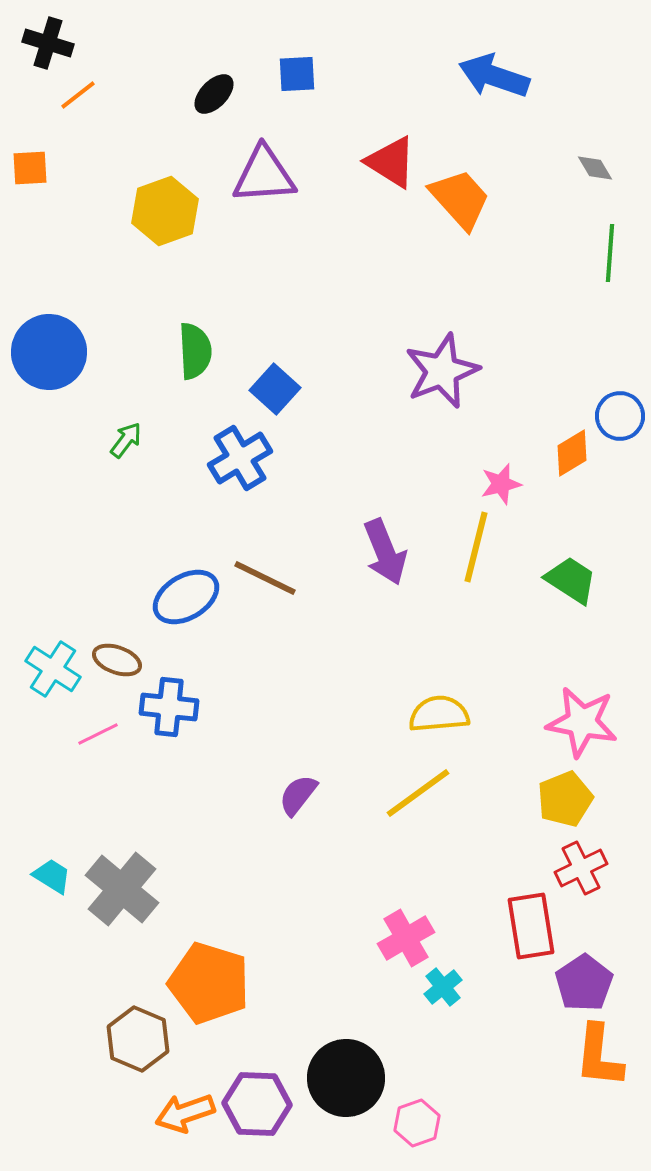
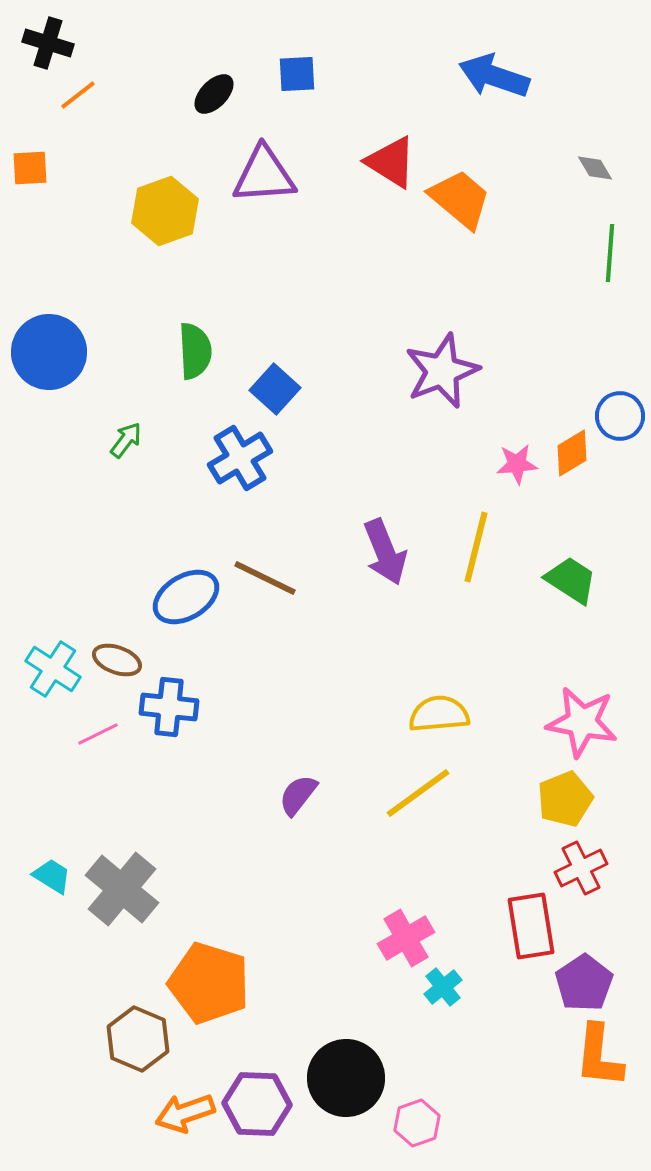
orange trapezoid at (460, 199): rotated 8 degrees counterclockwise
pink star at (501, 484): moved 16 px right, 20 px up; rotated 9 degrees clockwise
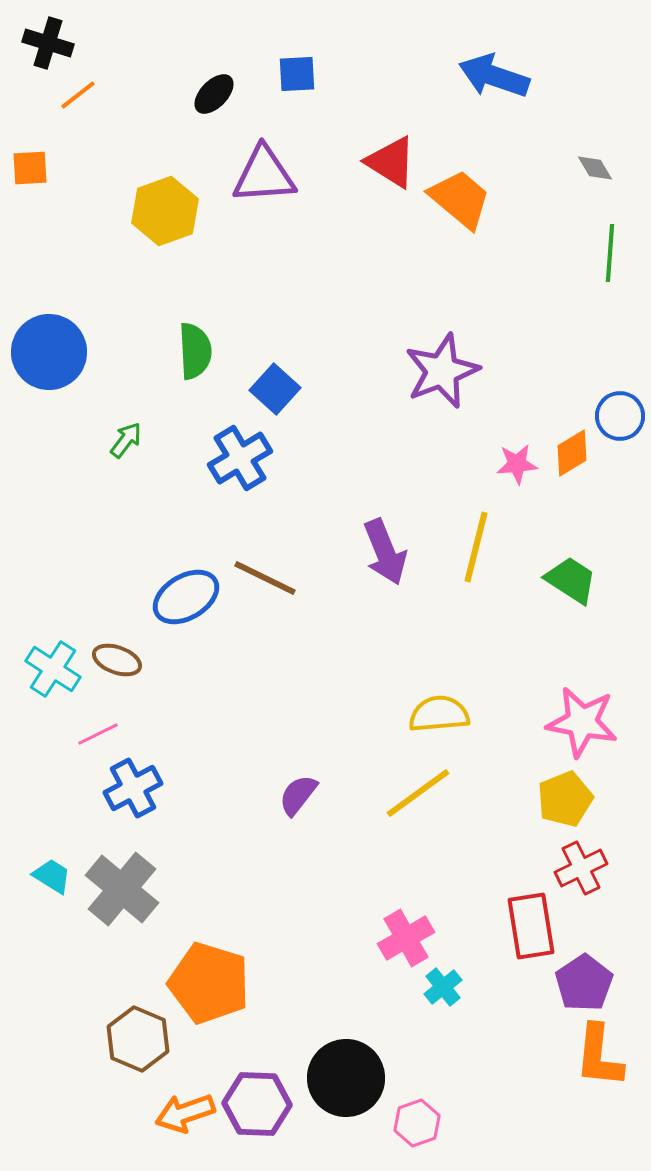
blue cross at (169, 707): moved 36 px left, 81 px down; rotated 34 degrees counterclockwise
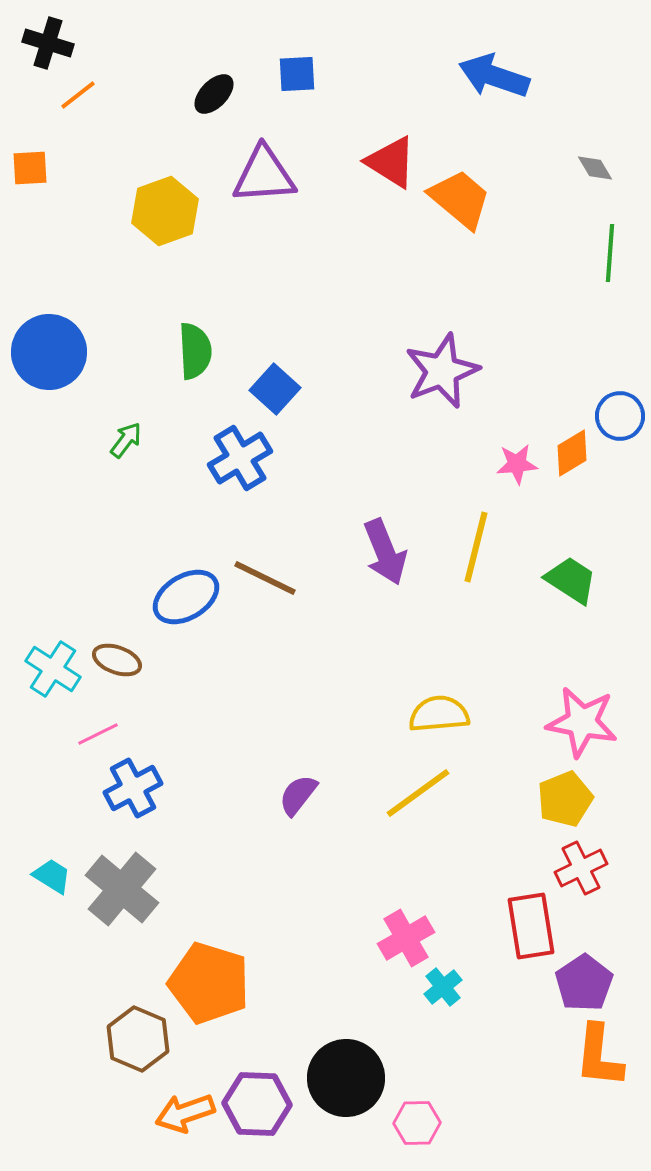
pink hexagon at (417, 1123): rotated 18 degrees clockwise
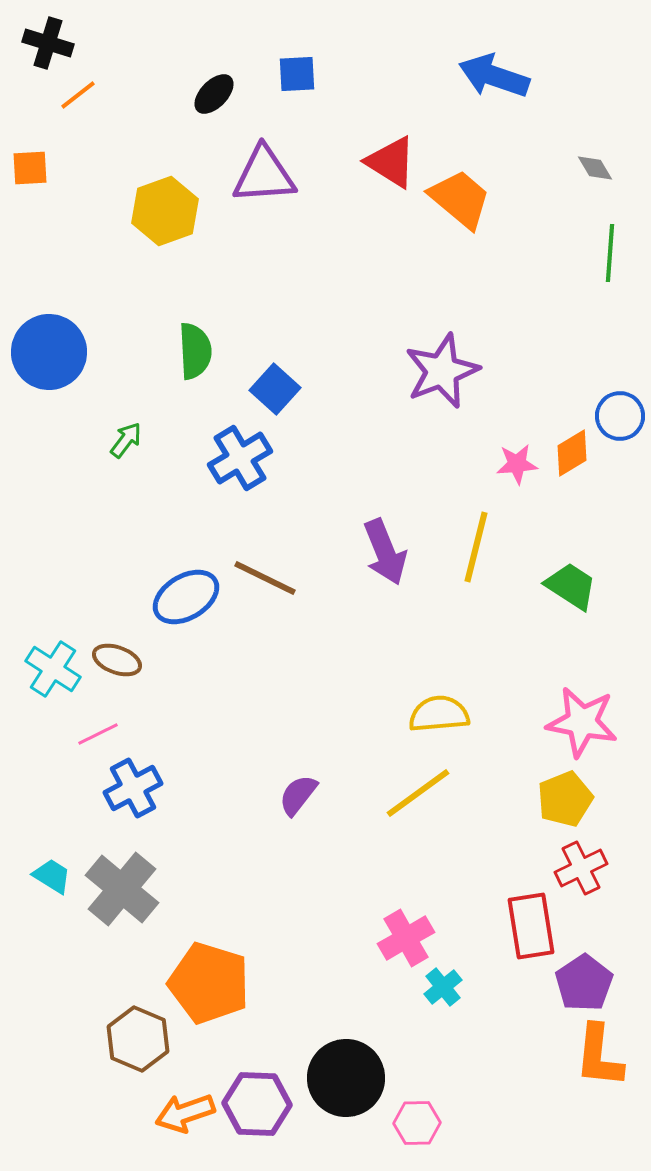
green trapezoid at (571, 580): moved 6 px down
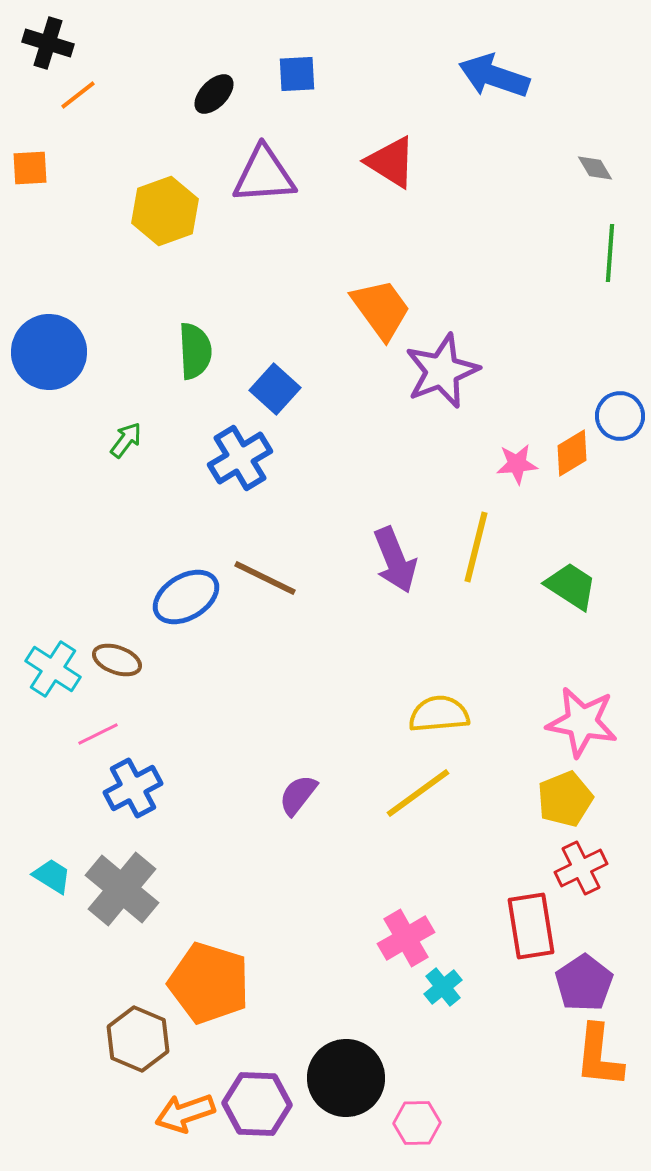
orange trapezoid at (460, 199): moved 79 px left, 110 px down; rotated 14 degrees clockwise
purple arrow at (385, 552): moved 10 px right, 8 px down
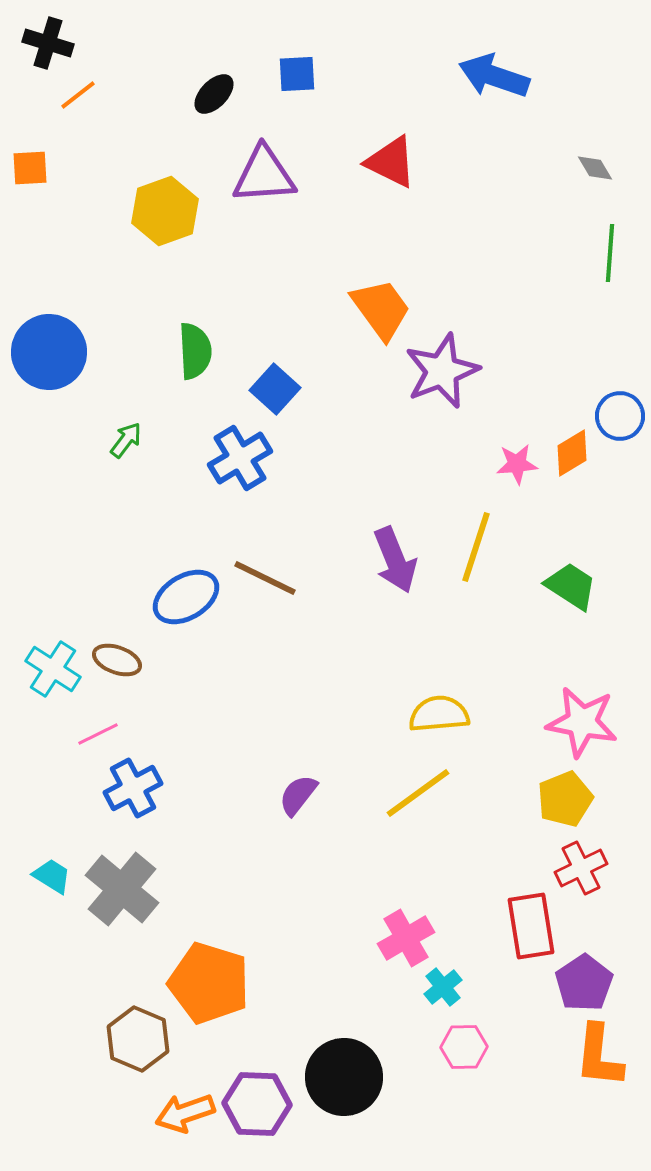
red triangle at (391, 162): rotated 6 degrees counterclockwise
yellow line at (476, 547): rotated 4 degrees clockwise
black circle at (346, 1078): moved 2 px left, 1 px up
pink hexagon at (417, 1123): moved 47 px right, 76 px up
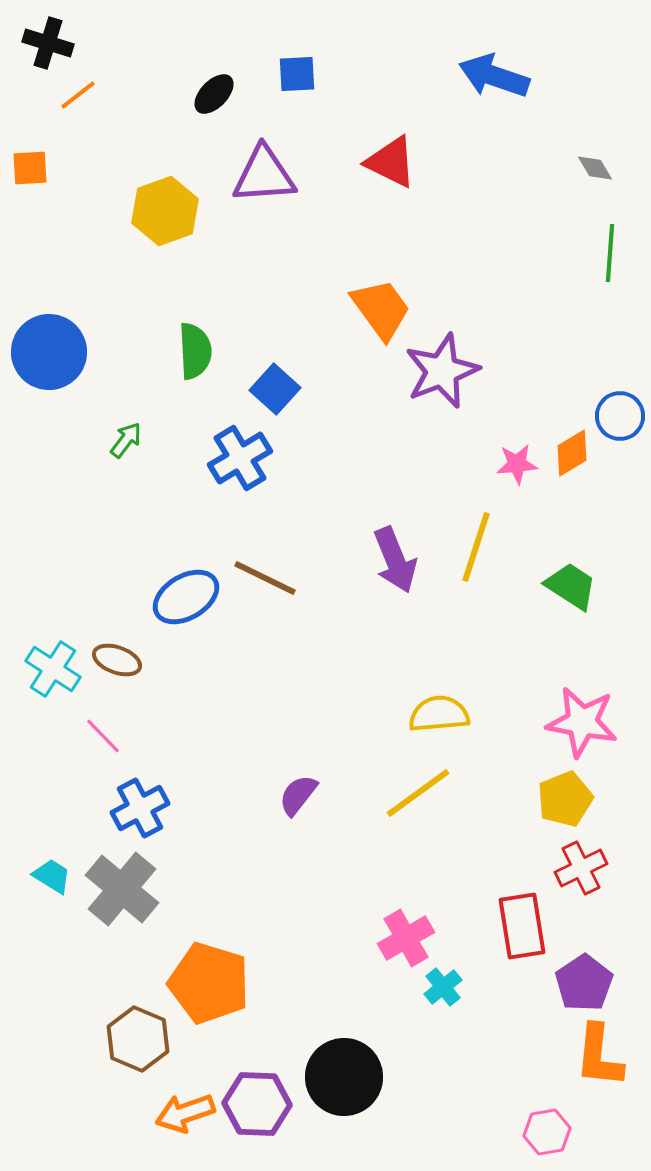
pink line at (98, 734): moved 5 px right, 2 px down; rotated 72 degrees clockwise
blue cross at (133, 788): moved 7 px right, 20 px down
red rectangle at (531, 926): moved 9 px left
pink hexagon at (464, 1047): moved 83 px right, 85 px down; rotated 9 degrees counterclockwise
